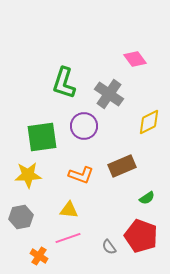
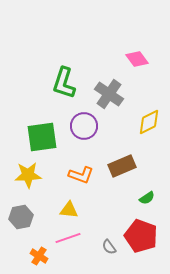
pink diamond: moved 2 px right
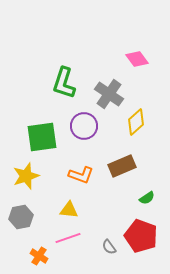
yellow diamond: moved 13 px left; rotated 16 degrees counterclockwise
yellow star: moved 2 px left, 1 px down; rotated 16 degrees counterclockwise
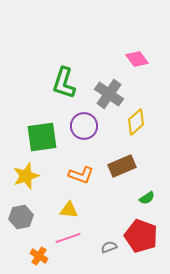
gray semicircle: rotated 105 degrees clockwise
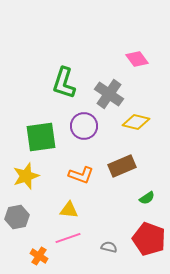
yellow diamond: rotated 56 degrees clockwise
green square: moved 1 px left
gray hexagon: moved 4 px left
red pentagon: moved 8 px right, 3 px down
gray semicircle: rotated 35 degrees clockwise
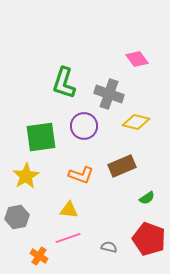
gray cross: rotated 16 degrees counterclockwise
yellow star: rotated 12 degrees counterclockwise
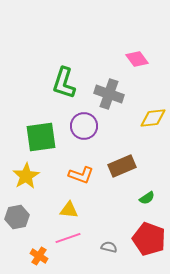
yellow diamond: moved 17 px right, 4 px up; rotated 20 degrees counterclockwise
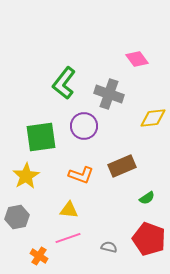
green L-shape: rotated 20 degrees clockwise
